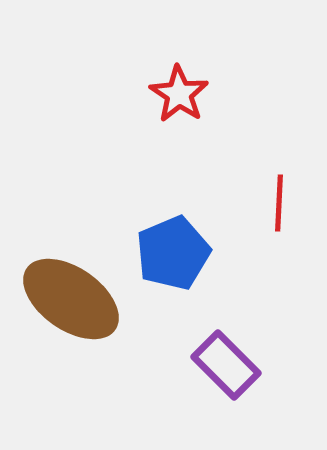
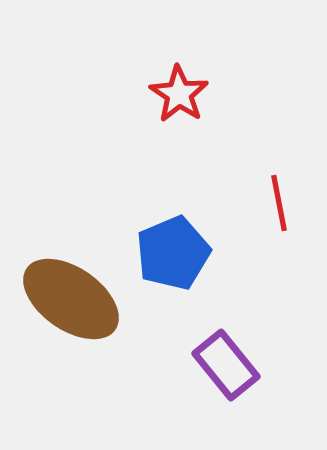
red line: rotated 14 degrees counterclockwise
purple rectangle: rotated 6 degrees clockwise
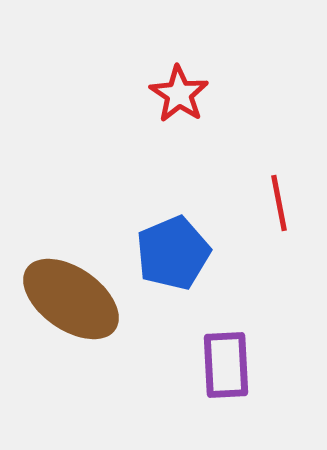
purple rectangle: rotated 36 degrees clockwise
